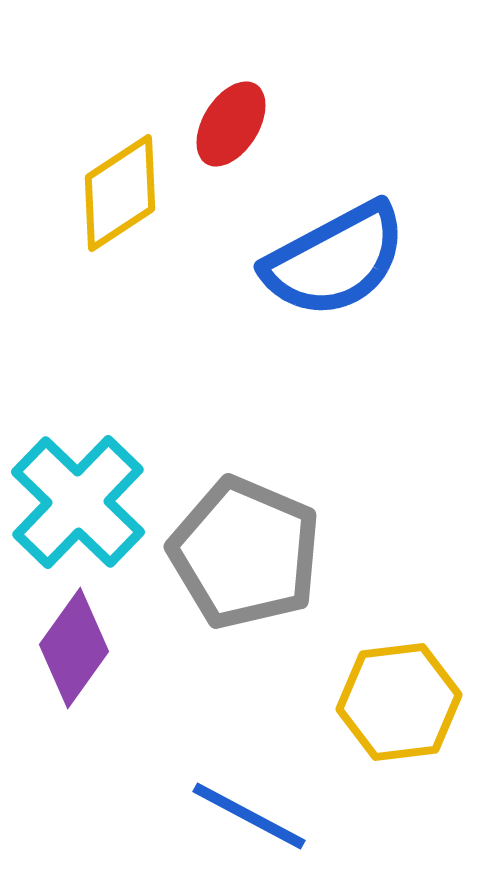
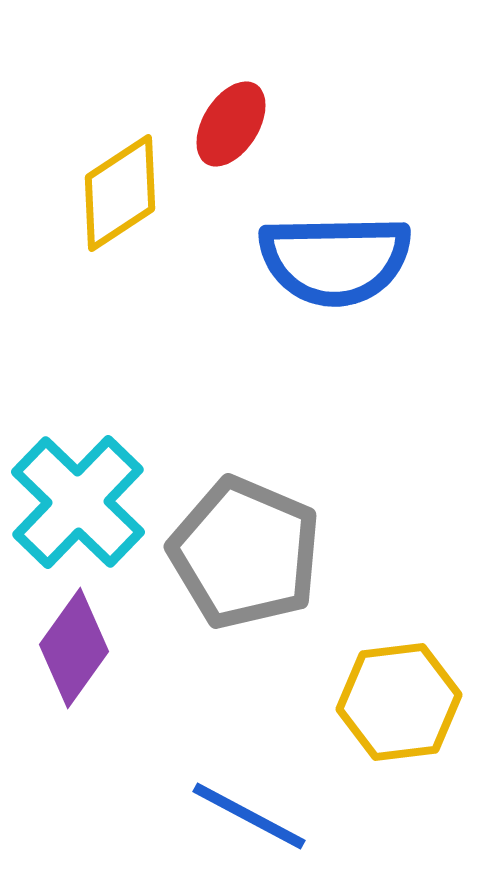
blue semicircle: rotated 27 degrees clockwise
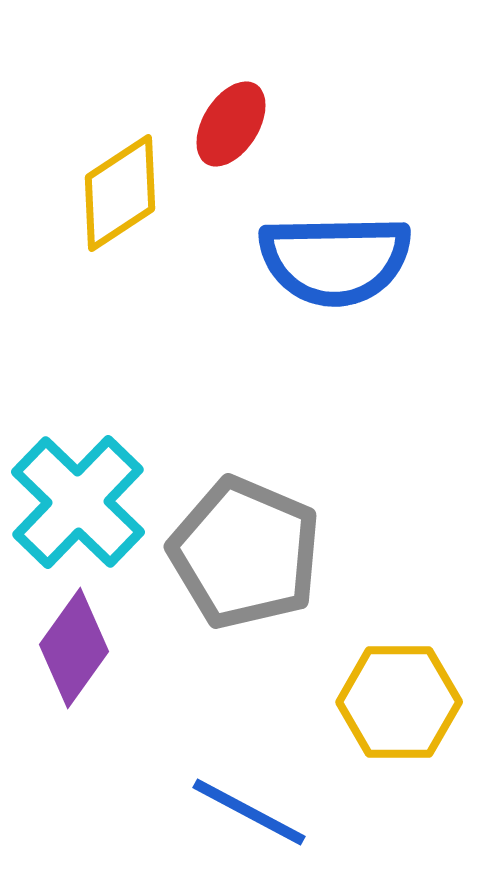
yellow hexagon: rotated 7 degrees clockwise
blue line: moved 4 px up
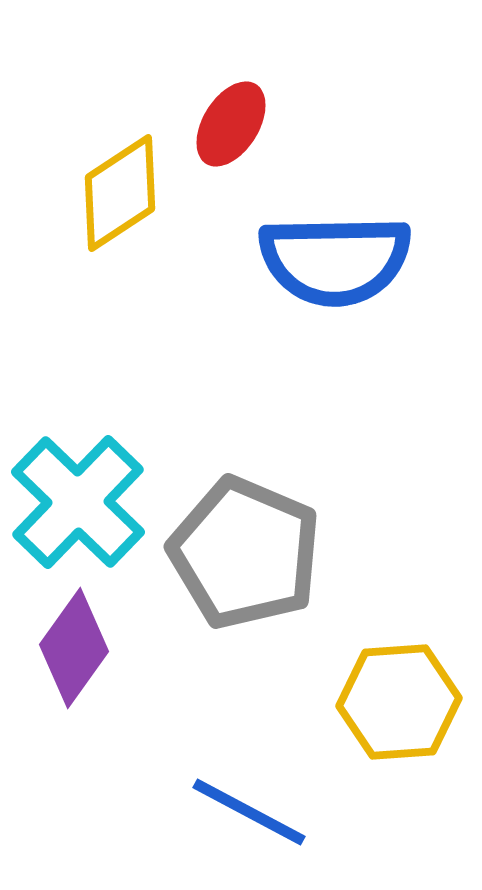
yellow hexagon: rotated 4 degrees counterclockwise
